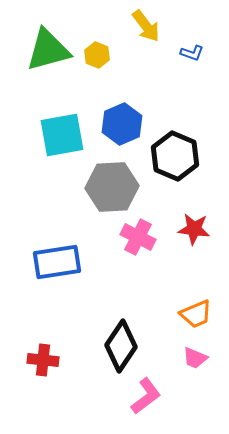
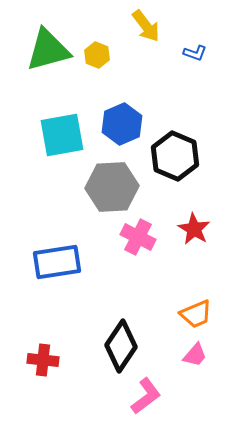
blue L-shape: moved 3 px right
red star: rotated 24 degrees clockwise
pink trapezoid: moved 3 px up; rotated 72 degrees counterclockwise
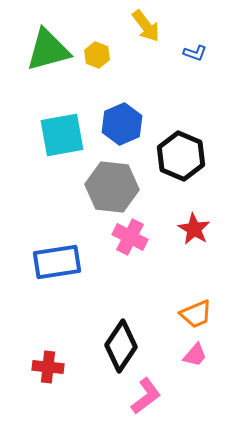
black hexagon: moved 6 px right
gray hexagon: rotated 9 degrees clockwise
pink cross: moved 8 px left
red cross: moved 5 px right, 7 px down
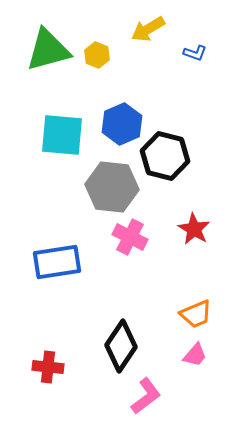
yellow arrow: moved 2 px right, 3 px down; rotated 96 degrees clockwise
cyan square: rotated 15 degrees clockwise
black hexagon: moved 16 px left; rotated 9 degrees counterclockwise
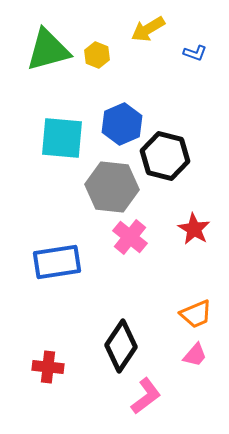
cyan square: moved 3 px down
pink cross: rotated 12 degrees clockwise
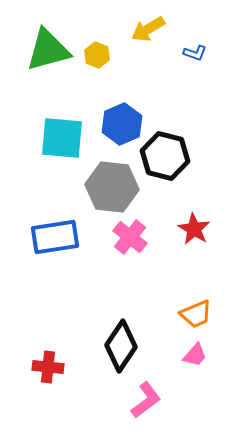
blue rectangle: moved 2 px left, 25 px up
pink L-shape: moved 4 px down
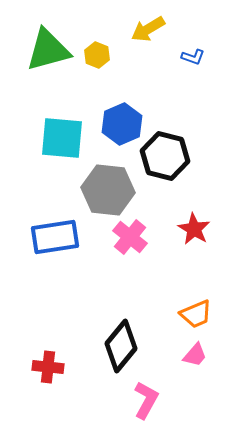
blue L-shape: moved 2 px left, 4 px down
gray hexagon: moved 4 px left, 3 px down
black diamond: rotated 6 degrees clockwise
pink L-shape: rotated 24 degrees counterclockwise
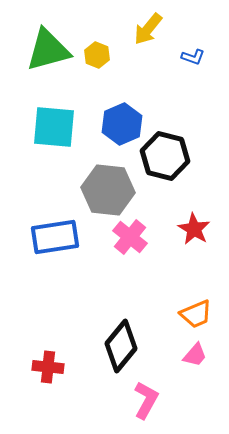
yellow arrow: rotated 20 degrees counterclockwise
cyan square: moved 8 px left, 11 px up
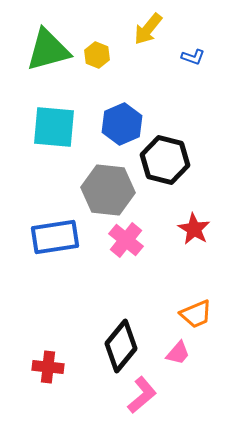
black hexagon: moved 4 px down
pink cross: moved 4 px left, 3 px down
pink trapezoid: moved 17 px left, 2 px up
pink L-shape: moved 4 px left, 5 px up; rotated 21 degrees clockwise
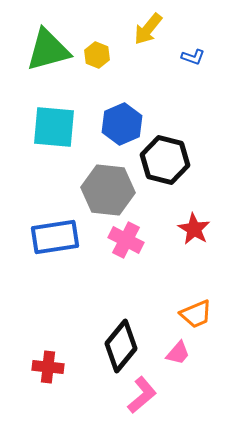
pink cross: rotated 12 degrees counterclockwise
